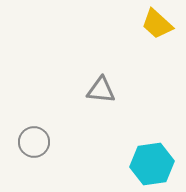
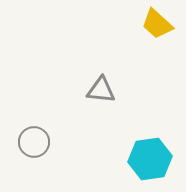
cyan hexagon: moved 2 px left, 5 px up
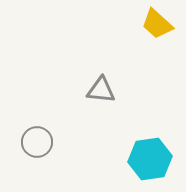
gray circle: moved 3 px right
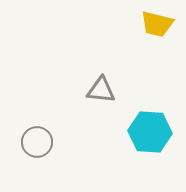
yellow trapezoid: rotated 28 degrees counterclockwise
cyan hexagon: moved 27 px up; rotated 12 degrees clockwise
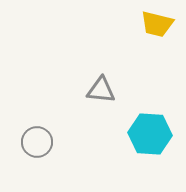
cyan hexagon: moved 2 px down
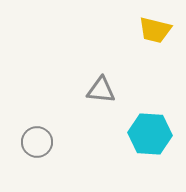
yellow trapezoid: moved 2 px left, 6 px down
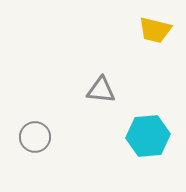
cyan hexagon: moved 2 px left, 2 px down; rotated 9 degrees counterclockwise
gray circle: moved 2 px left, 5 px up
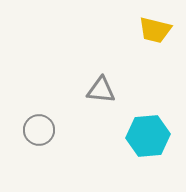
gray circle: moved 4 px right, 7 px up
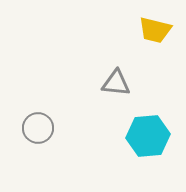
gray triangle: moved 15 px right, 7 px up
gray circle: moved 1 px left, 2 px up
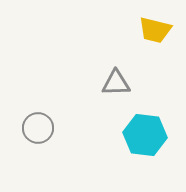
gray triangle: rotated 8 degrees counterclockwise
cyan hexagon: moved 3 px left, 1 px up; rotated 12 degrees clockwise
